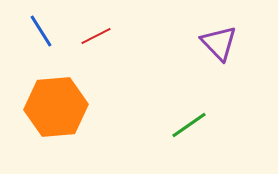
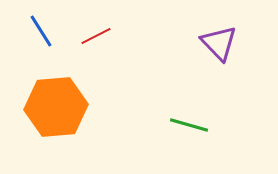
green line: rotated 51 degrees clockwise
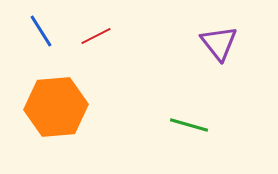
purple triangle: rotated 6 degrees clockwise
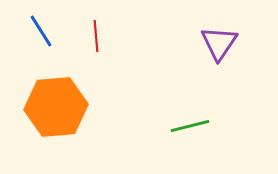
red line: rotated 68 degrees counterclockwise
purple triangle: rotated 12 degrees clockwise
green line: moved 1 px right, 1 px down; rotated 30 degrees counterclockwise
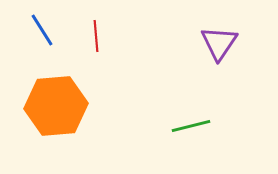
blue line: moved 1 px right, 1 px up
orange hexagon: moved 1 px up
green line: moved 1 px right
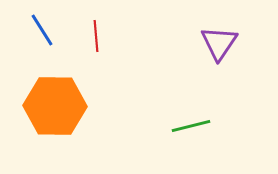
orange hexagon: moved 1 px left; rotated 6 degrees clockwise
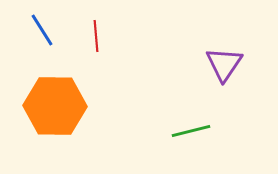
purple triangle: moved 5 px right, 21 px down
green line: moved 5 px down
